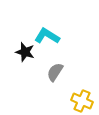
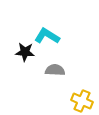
black star: rotated 12 degrees counterclockwise
gray semicircle: moved 2 px up; rotated 60 degrees clockwise
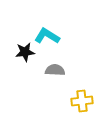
black star: rotated 12 degrees counterclockwise
yellow cross: rotated 30 degrees counterclockwise
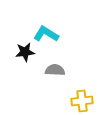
cyan L-shape: moved 1 px left, 2 px up
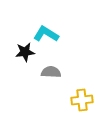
gray semicircle: moved 4 px left, 2 px down
yellow cross: moved 1 px up
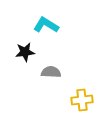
cyan L-shape: moved 9 px up
